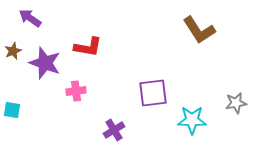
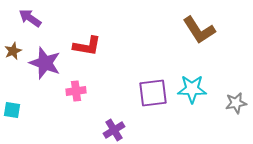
red L-shape: moved 1 px left, 1 px up
cyan star: moved 31 px up
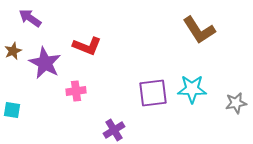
red L-shape: rotated 12 degrees clockwise
purple star: rotated 8 degrees clockwise
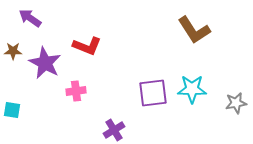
brown L-shape: moved 5 px left
brown star: rotated 24 degrees clockwise
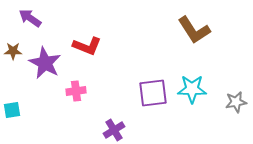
gray star: moved 1 px up
cyan square: rotated 18 degrees counterclockwise
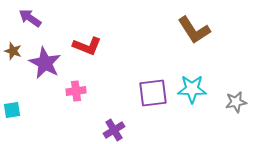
brown star: rotated 18 degrees clockwise
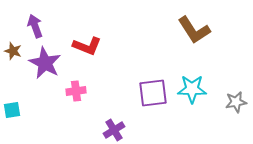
purple arrow: moved 5 px right, 8 px down; rotated 35 degrees clockwise
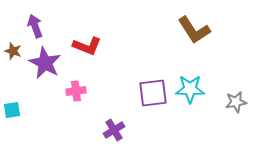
cyan star: moved 2 px left
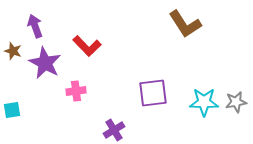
brown L-shape: moved 9 px left, 6 px up
red L-shape: rotated 24 degrees clockwise
cyan star: moved 14 px right, 13 px down
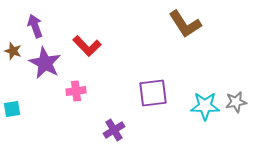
cyan star: moved 1 px right, 4 px down
cyan square: moved 1 px up
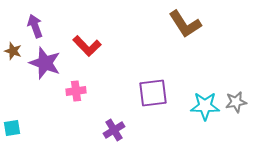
purple star: rotated 8 degrees counterclockwise
cyan square: moved 19 px down
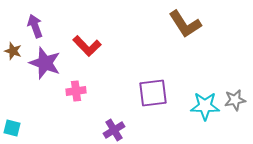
gray star: moved 1 px left, 2 px up
cyan square: rotated 24 degrees clockwise
